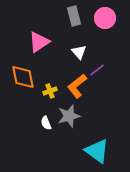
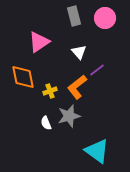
orange L-shape: moved 1 px down
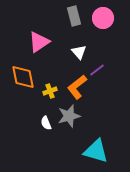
pink circle: moved 2 px left
cyan triangle: moved 1 px left; rotated 20 degrees counterclockwise
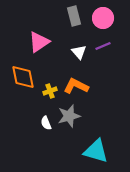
purple line: moved 6 px right, 24 px up; rotated 14 degrees clockwise
orange L-shape: moved 1 px left, 1 px up; rotated 65 degrees clockwise
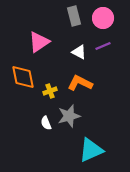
white triangle: rotated 21 degrees counterclockwise
orange L-shape: moved 4 px right, 3 px up
cyan triangle: moved 5 px left, 1 px up; rotated 40 degrees counterclockwise
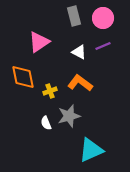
orange L-shape: rotated 10 degrees clockwise
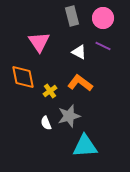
gray rectangle: moved 2 px left
pink triangle: rotated 30 degrees counterclockwise
purple line: rotated 49 degrees clockwise
yellow cross: rotated 16 degrees counterclockwise
cyan triangle: moved 6 px left, 4 px up; rotated 20 degrees clockwise
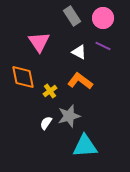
gray rectangle: rotated 18 degrees counterclockwise
orange L-shape: moved 2 px up
white semicircle: rotated 56 degrees clockwise
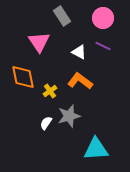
gray rectangle: moved 10 px left
cyan triangle: moved 11 px right, 3 px down
